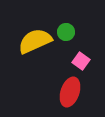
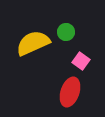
yellow semicircle: moved 2 px left, 2 px down
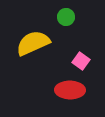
green circle: moved 15 px up
red ellipse: moved 2 px up; rotated 72 degrees clockwise
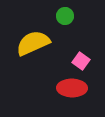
green circle: moved 1 px left, 1 px up
red ellipse: moved 2 px right, 2 px up
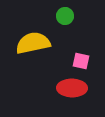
yellow semicircle: rotated 12 degrees clockwise
pink square: rotated 24 degrees counterclockwise
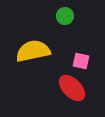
yellow semicircle: moved 8 px down
red ellipse: rotated 44 degrees clockwise
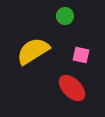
yellow semicircle: rotated 20 degrees counterclockwise
pink square: moved 6 px up
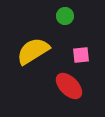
pink square: rotated 18 degrees counterclockwise
red ellipse: moved 3 px left, 2 px up
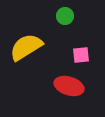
yellow semicircle: moved 7 px left, 4 px up
red ellipse: rotated 28 degrees counterclockwise
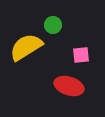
green circle: moved 12 px left, 9 px down
